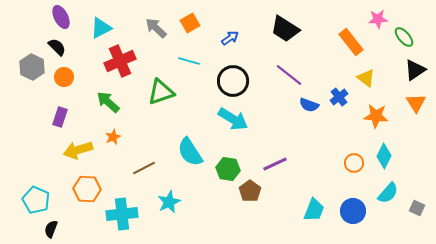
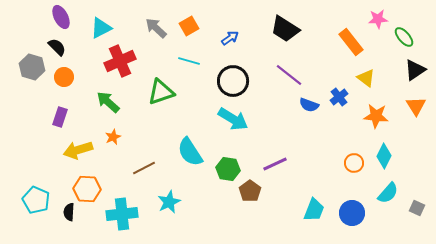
orange square at (190, 23): moved 1 px left, 3 px down
gray hexagon at (32, 67): rotated 10 degrees counterclockwise
orange triangle at (416, 103): moved 3 px down
blue circle at (353, 211): moved 1 px left, 2 px down
black semicircle at (51, 229): moved 18 px right, 17 px up; rotated 18 degrees counterclockwise
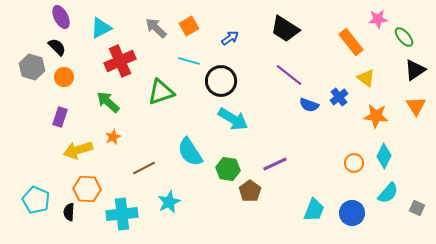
black circle at (233, 81): moved 12 px left
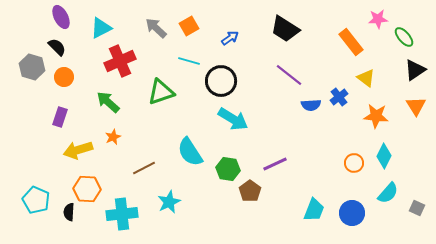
blue semicircle at (309, 105): moved 2 px right; rotated 24 degrees counterclockwise
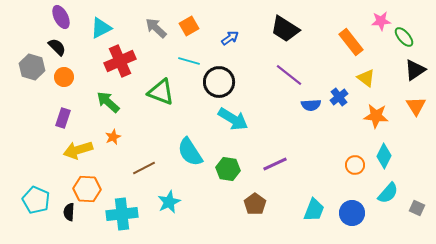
pink star at (378, 19): moved 3 px right, 2 px down
black circle at (221, 81): moved 2 px left, 1 px down
green triangle at (161, 92): rotated 40 degrees clockwise
purple rectangle at (60, 117): moved 3 px right, 1 px down
orange circle at (354, 163): moved 1 px right, 2 px down
brown pentagon at (250, 191): moved 5 px right, 13 px down
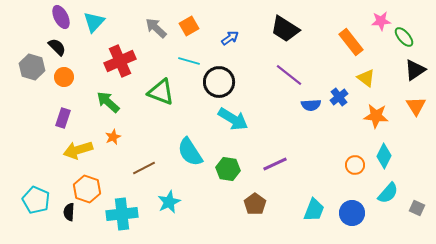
cyan triangle at (101, 28): moved 7 px left, 6 px up; rotated 20 degrees counterclockwise
orange hexagon at (87, 189): rotated 16 degrees clockwise
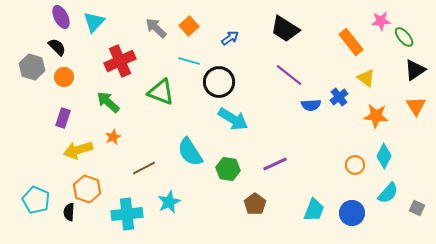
orange square at (189, 26): rotated 12 degrees counterclockwise
cyan cross at (122, 214): moved 5 px right
